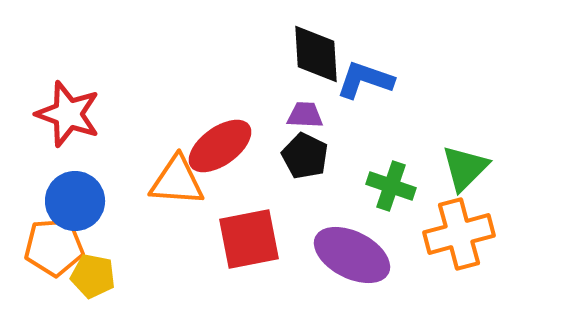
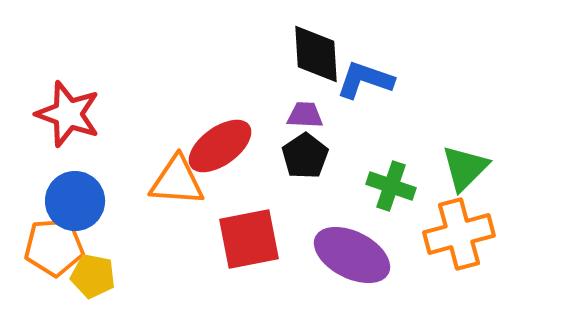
black pentagon: rotated 12 degrees clockwise
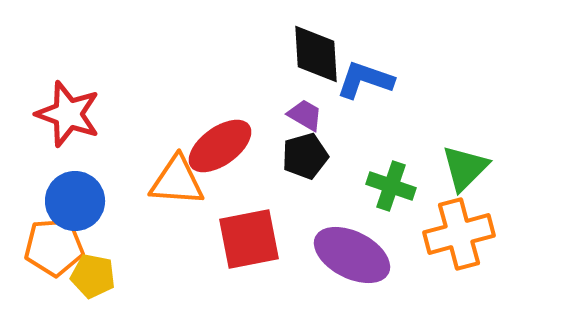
purple trapezoid: rotated 27 degrees clockwise
black pentagon: rotated 18 degrees clockwise
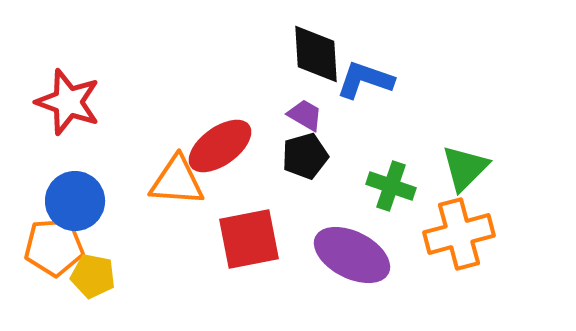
red star: moved 12 px up
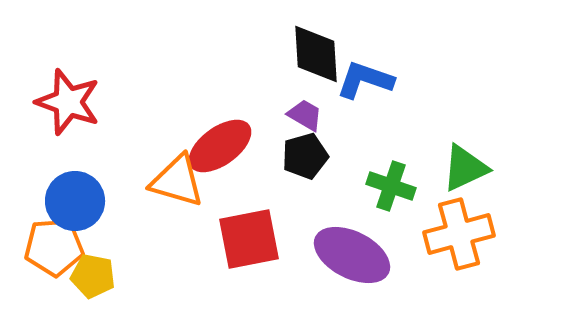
green triangle: rotated 20 degrees clockwise
orange triangle: rotated 12 degrees clockwise
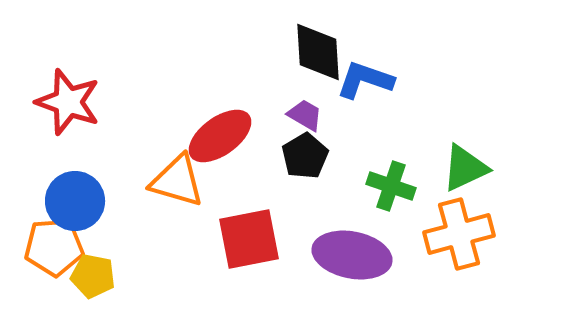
black diamond: moved 2 px right, 2 px up
red ellipse: moved 10 px up
black pentagon: rotated 15 degrees counterclockwise
purple ellipse: rotated 16 degrees counterclockwise
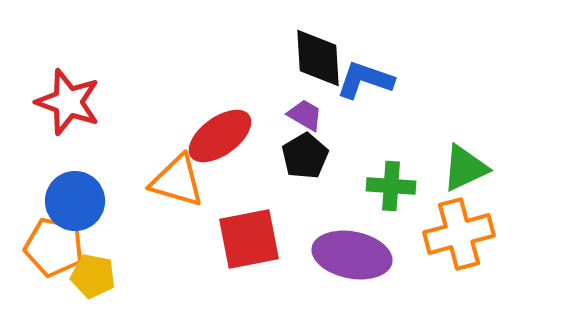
black diamond: moved 6 px down
green cross: rotated 15 degrees counterclockwise
orange pentagon: rotated 16 degrees clockwise
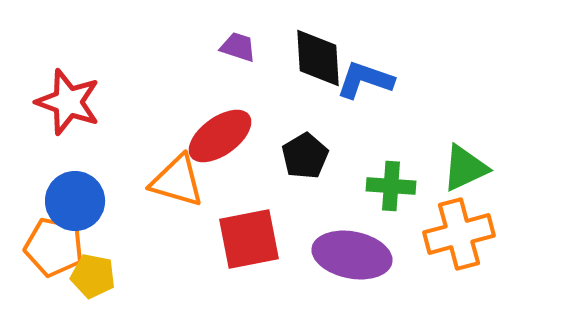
purple trapezoid: moved 67 px left, 68 px up; rotated 12 degrees counterclockwise
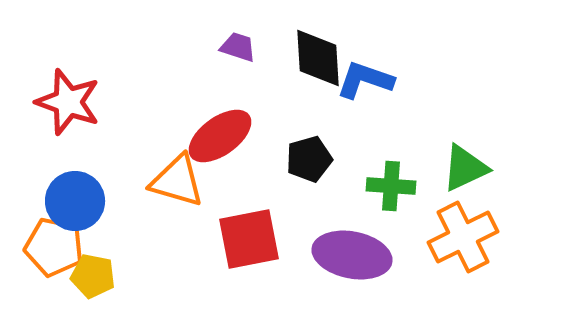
black pentagon: moved 4 px right, 3 px down; rotated 15 degrees clockwise
orange cross: moved 4 px right, 3 px down; rotated 12 degrees counterclockwise
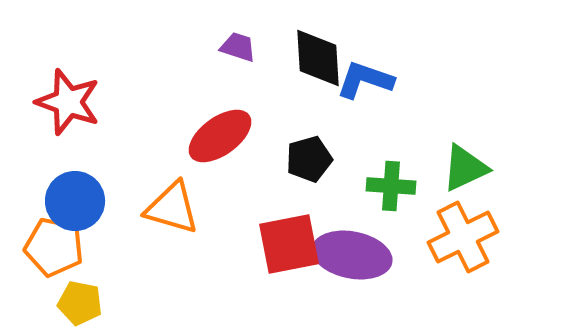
orange triangle: moved 5 px left, 27 px down
red square: moved 40 px right, 5 px down
yellow pentagon: moved 13 px left, 27 px down
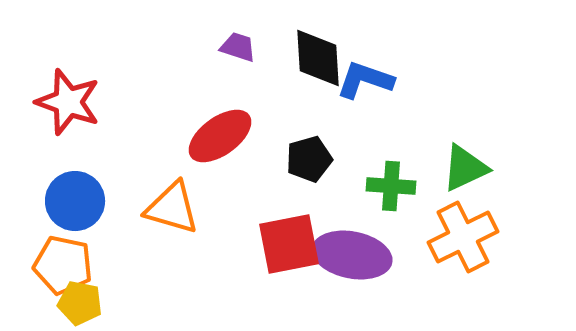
orange pentagon: moved 9 px right, 18 px down
